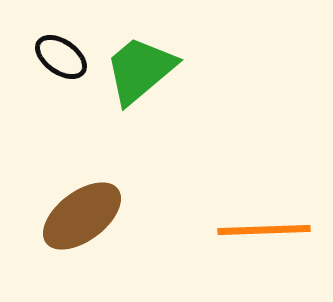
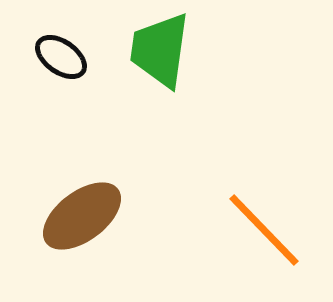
green trapezoid: moved 20 px right, 20 px up; rotated 42 degrees counterclockwise
orange line: rotated 48 degrees clockwise
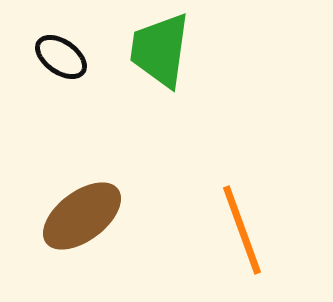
orange line: moved 22 px left; rotated 24 degrees clockwise
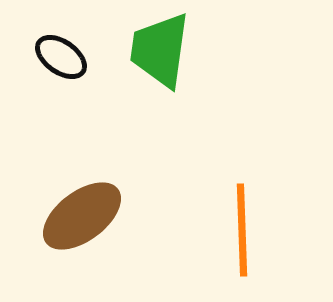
orange line: rotated 18 degrees clockwise
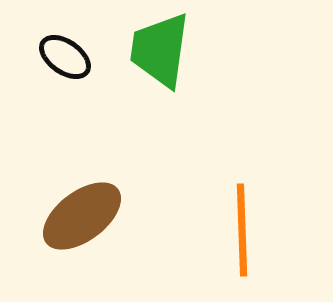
black ellipse: moved 4 px right
